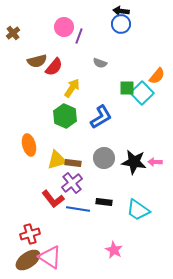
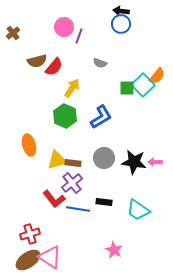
cyan square: moved 1 px right, 8 px up
red L-shape: moved 1 px right
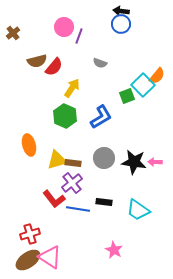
green square: moved 8 px down; rotated 21 degrees counterclockwise
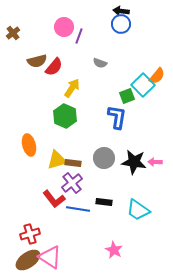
blue L-shape: moved 16 px right; rotated 50 degrees counterclockwise
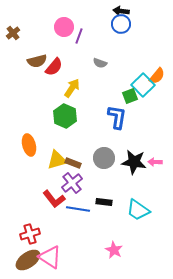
green square: moved 3 px right
brown rectangle: rotated 14 degrees clockwise
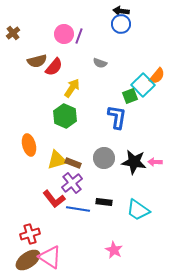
pink circle: moved 7 px down
